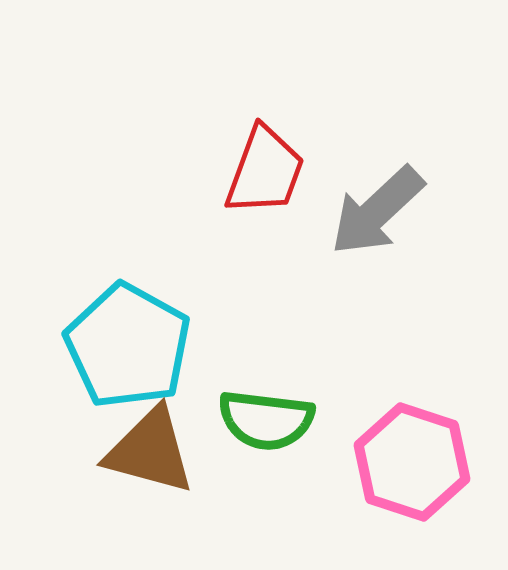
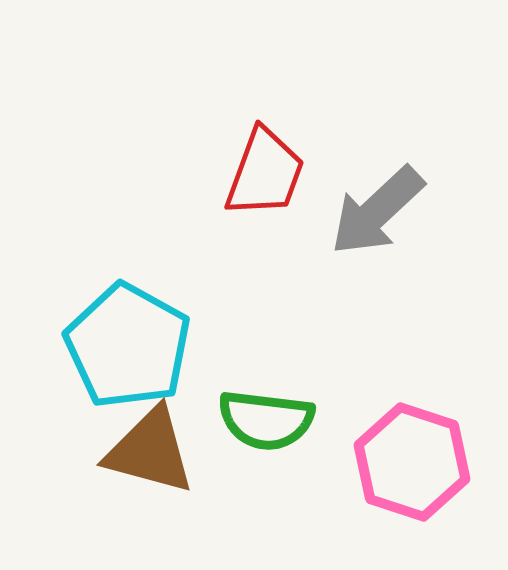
red trapezoid: moved 2 px down
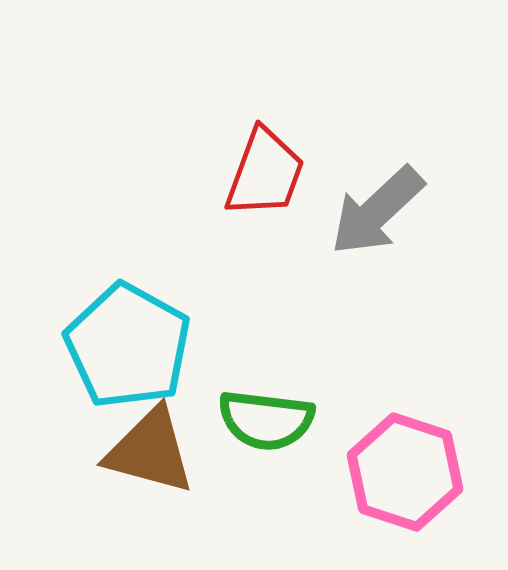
pink hexagon: moved 7 px left, 10 px down
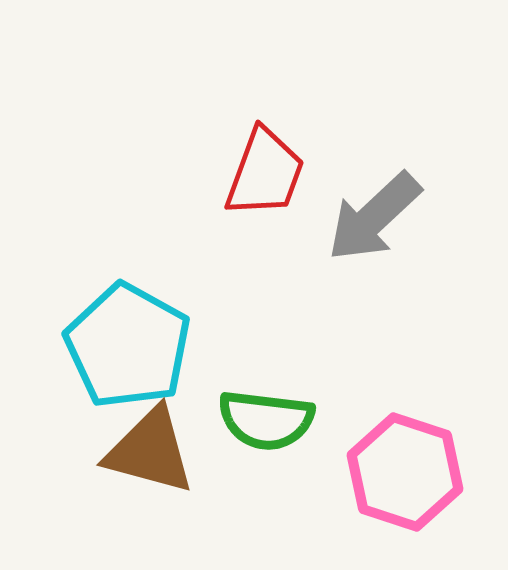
gray arrow: moved 3 px left, 6 px down
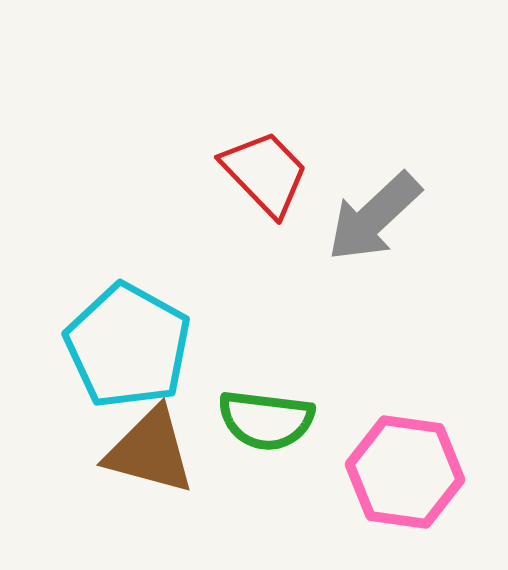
red trapezoid: rotated 64 degrees counterclockwise
pink hexagon: rotated 10 degrees counterclockwise
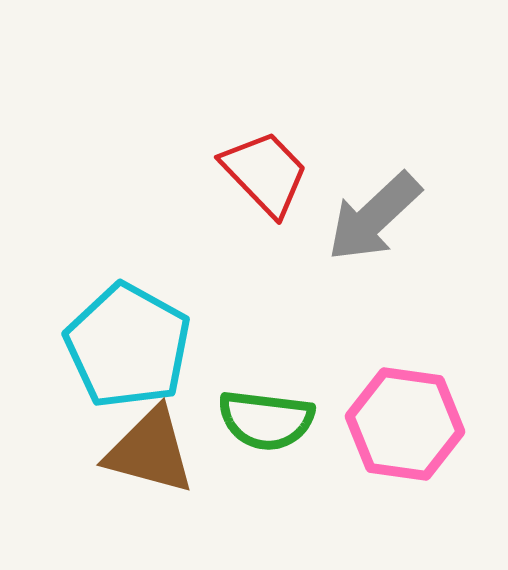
pink hexagon: moved 48 px up
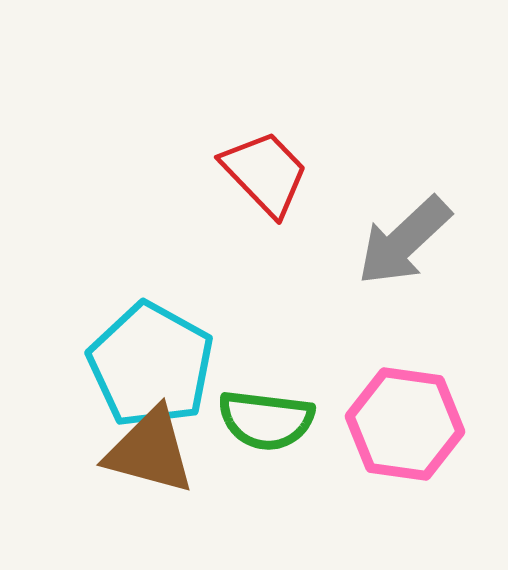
gray arrow: moved 30 px right, 24 px down
cyan pentagon: moved 23 px right, 19 px down
